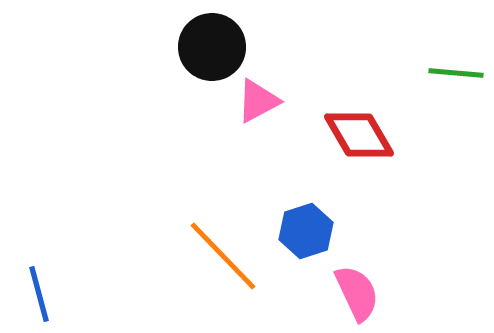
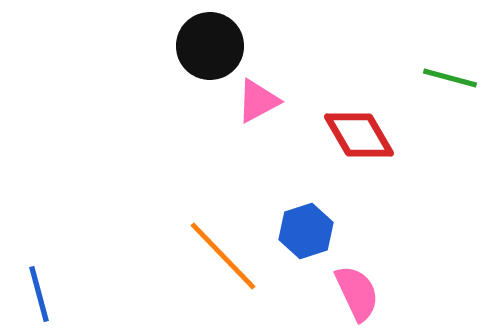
black circle: moved 2 px left, 1 px up
green line: moved 6 px left, 5 px down; rotated 10 degrees clockwise
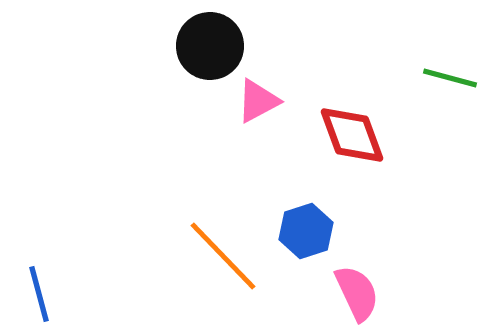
red diamond: moved 7 px left; rotated 10 degrees clockwise
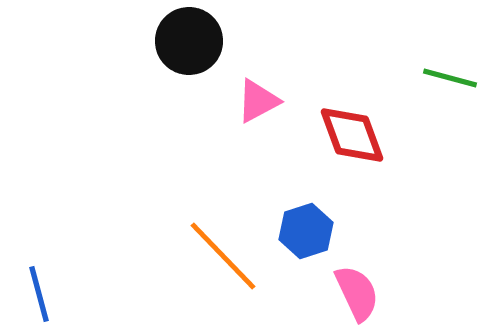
black circle: moved 21 px left, 5 px up
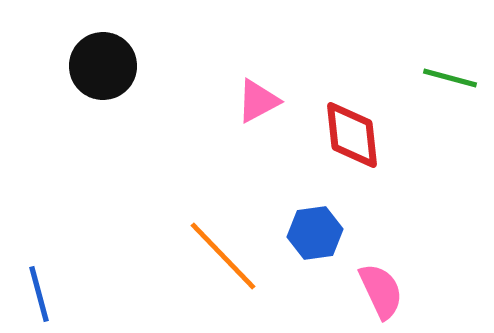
black circle: moved 86 px left, 25 px down
red diamond: rotated 14 degrees clockwise
blue hexagon: moved 9 px right, 2 px down; rotated 10 degrees clockwise
pink semicircle: moved 24 px right, 2 px up
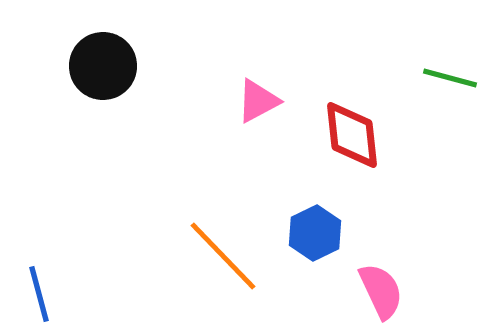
blue hexagon: rotated 18 degrees counterclockwise
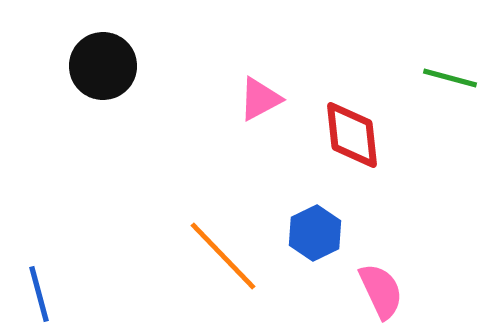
pink triangle: moved 2 px right, 2 px up
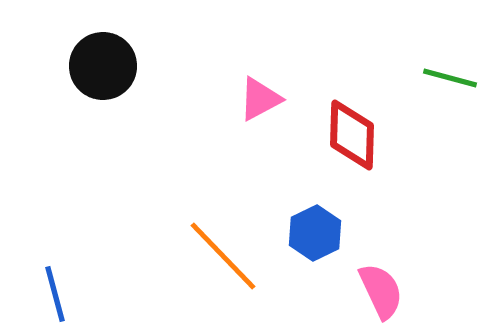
red diamond: rotated 8 degrees clockwise
blue line: moved 16 px right
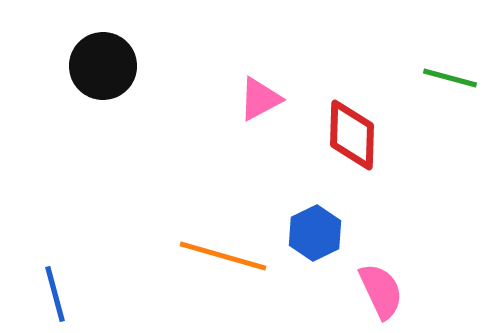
orange line: rotated 30 degrees counterclockwise
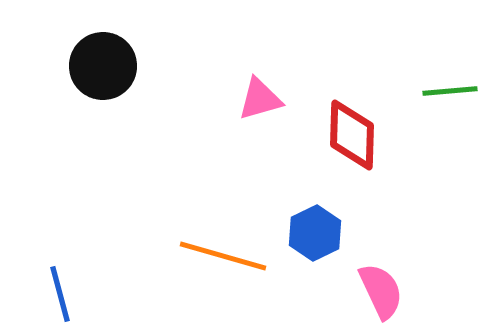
green line: moved 13 px down; rotated 20 degrees counterclockwise
pink triangle: rotated 12 degrees clockwise
blue line: moved 5 px right
